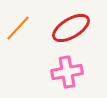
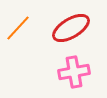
pink cross: moved 7 px right
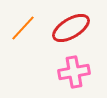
orange line: moved 5 px right
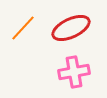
red ellipse: rotated 6 degrees clockwise
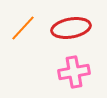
red ellipse: rotated 15 degrees clockwise
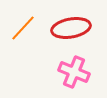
pink cross: rotated 32 degrees clockwise
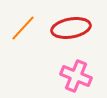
pink cross: moved 2 px right, 4 px down
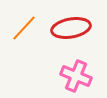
orange line: moved 1 px right
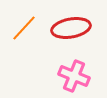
pink cross: moved 2 px left
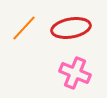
pink cross: moved 1 px right, 3 px up
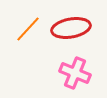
orange line: moved 4 px right, 1 px down
